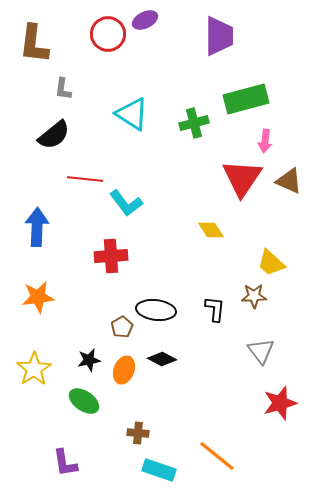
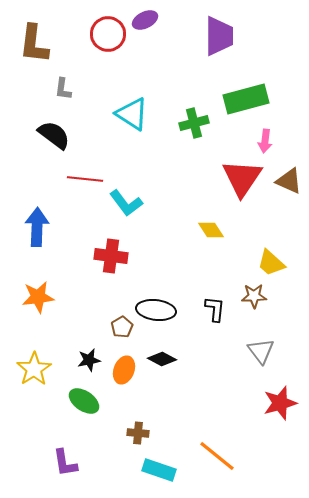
black semicircle: rotated 104 degrees counterclockwise
red cross: rotated 12 degrees clockwise
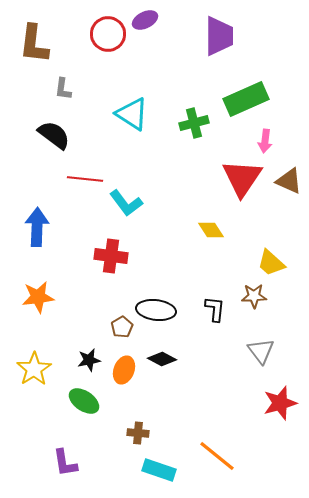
green rectangle: rotated 9 degrees counterclockwise
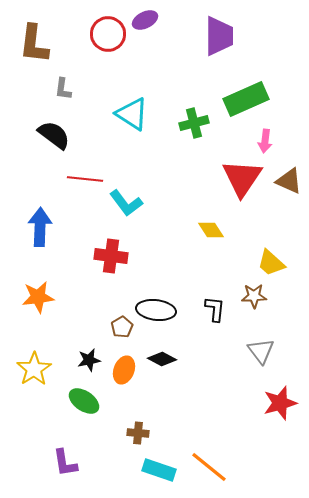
blue arrow: moved 3 px right
orange line: moved 8 px left, 11 px down
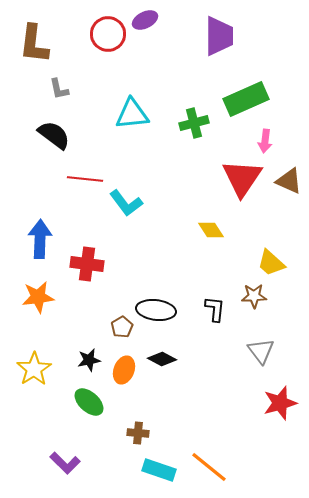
gray L-shape: moved 4 px left; rotated 20 degrees counterclockwise
cyan triangle: rotated 39 degrees counterclockwise
blue arrow: moved 12 px down
red cross: moved 24 px left, 8 px down
green ellipse: moved 5 px right, 1 px down; rotated 8 degrees clockwise
purple L-shape: rotated 36 degrees counterclockwise
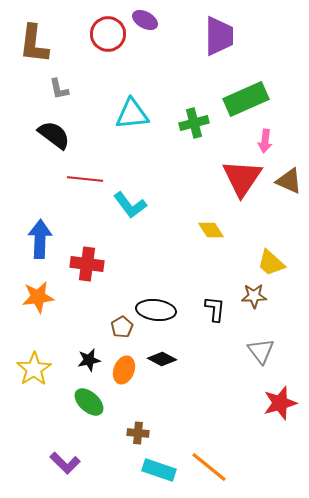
purple ellipse: rotated 55 degrees clockwise
cyan L-shape: moved 4 px right, 2 px down
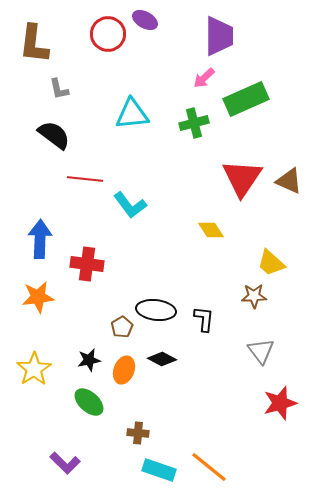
pink arrow: moved 61 px left, 63 px up; rotated 40 degrees clockwise
black L-shape: moved 11 px left, 10 px down
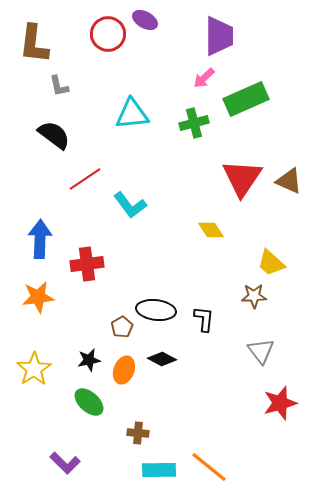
gray L-shape: moved 3 px up
red line: rotated 40 degrees counterclockwise
red cross: rotated 16 degrees counterclockwise
cyan rectangle: rotated 20 degrees counterclockwise
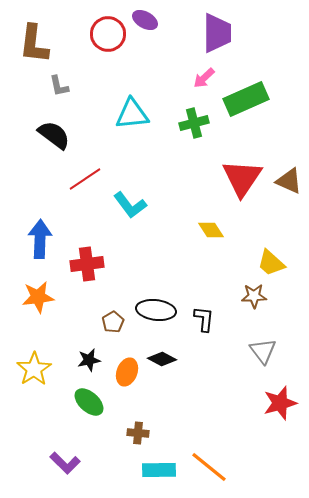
purple trapezoid: moved 2 px left, 3 px up
brown pentagon: moved 9 px left, 5 px up
gray triangle: moved 2 px right
orange ellipse: moved 3 px right, 2 px down
